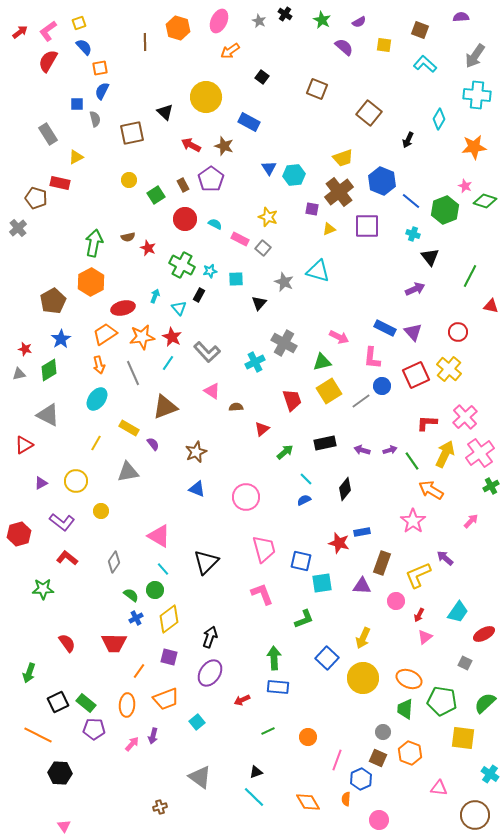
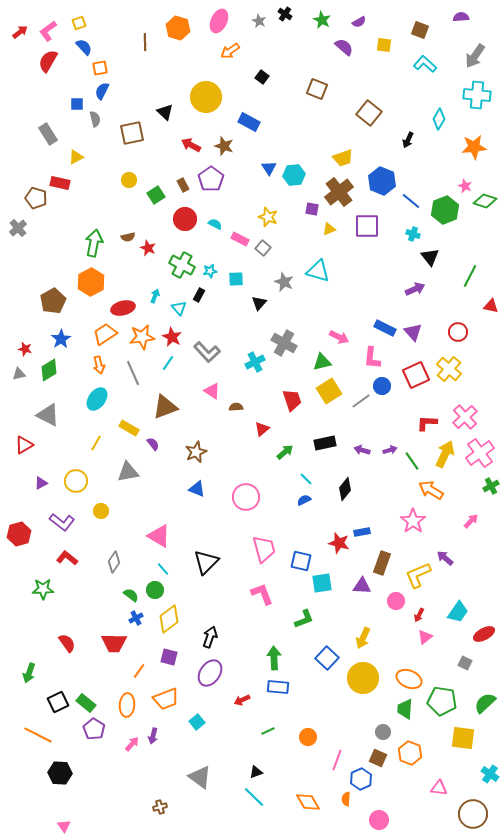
purple pentagon at (94, 729): rotated 30 degrees clockwise
brown circle at (475, 815): moved 2 px left, 1 px up
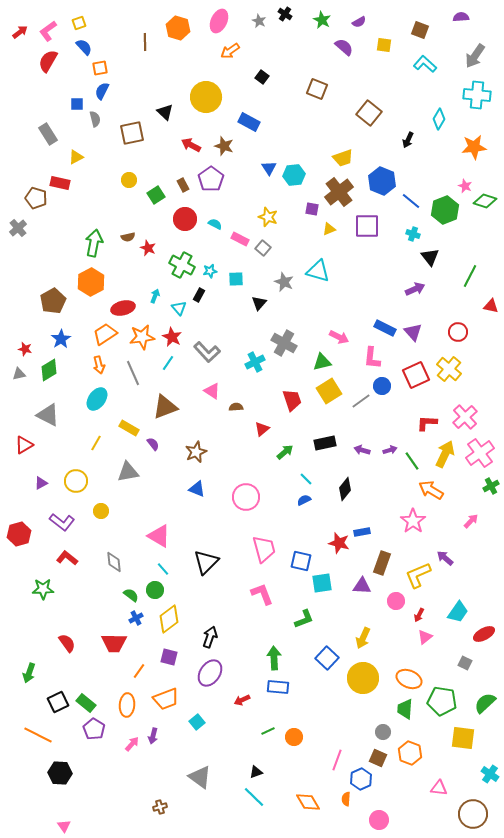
gray diamond at (114, 562): rotated 40 degrees counterclockwise
orange circle at (308, 737): moved 14 px left
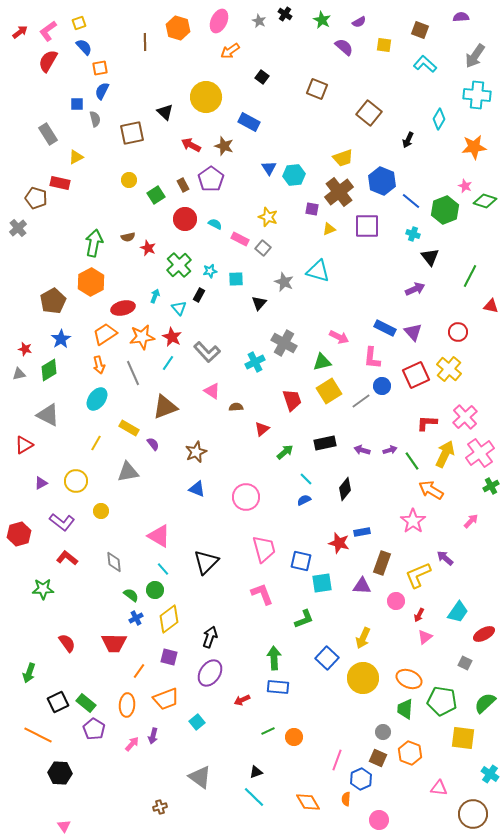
green cross at (182, 265): moved 3 px left; rotated 20 degrees clockwise
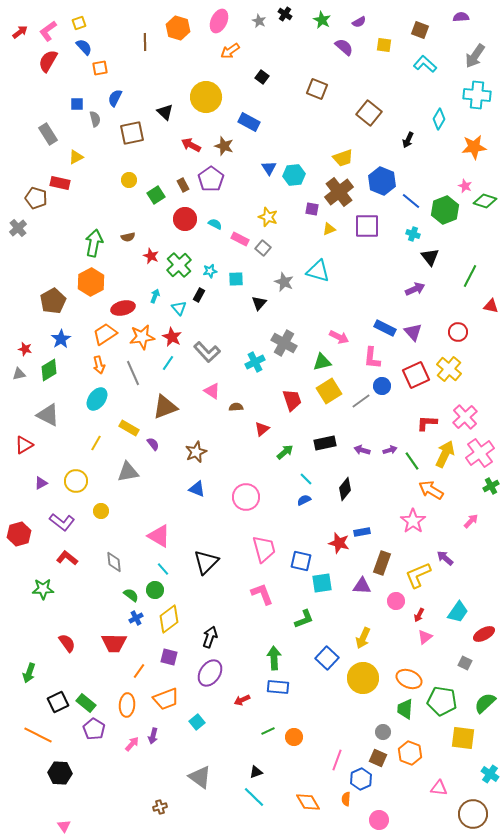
blue semicircle at (102, 91): moved 13 px right, 7 px down
red star at (148, 248): moved 3 px right, 8 px down
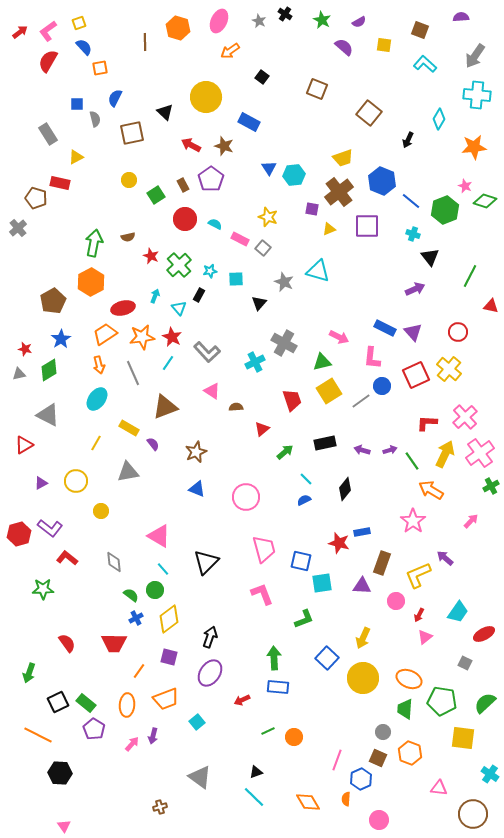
purple L-shape at (62, 522): moved 12 px left, 6 px down
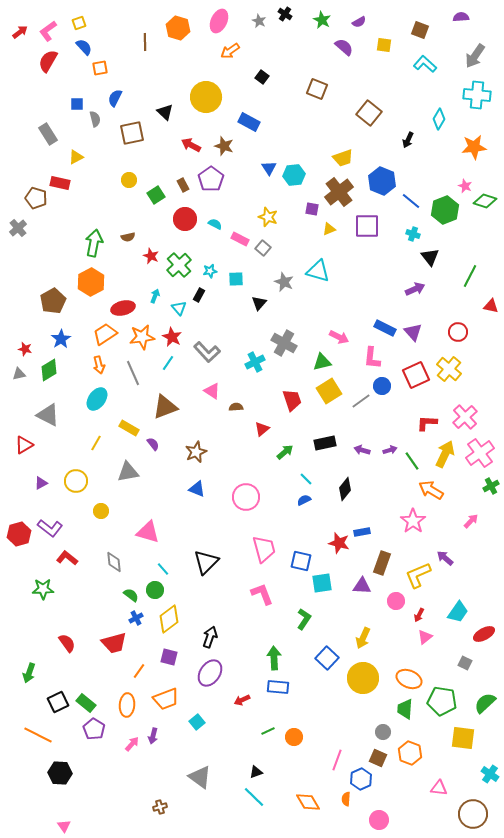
pink triangle at (159, 536): moved 11 px left, 4 px up; rotated 15 degrees counterclockwise
green L-shape at (304, 619): rotated 35 degrees counterclockwise
red trapezoid at (114, 643): rotated 16 degrees counterclockwise
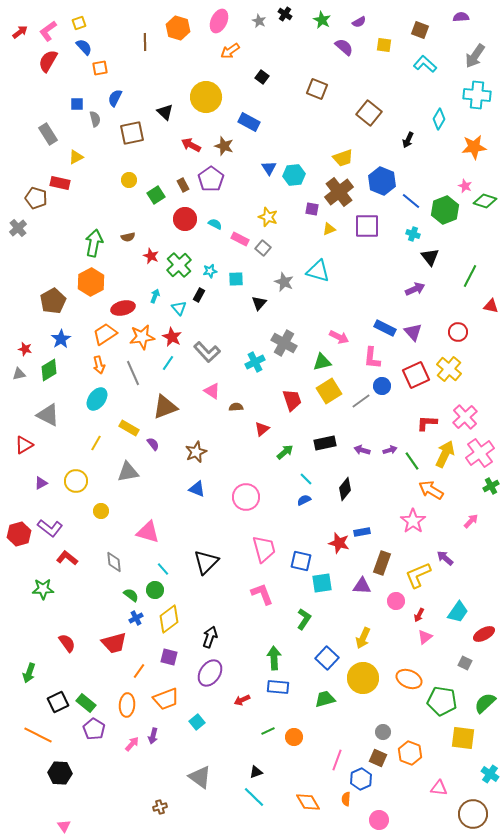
green trapezoid at (405, 709): moved 80 px left, 10 px up; rotated 70 degrees clockwise
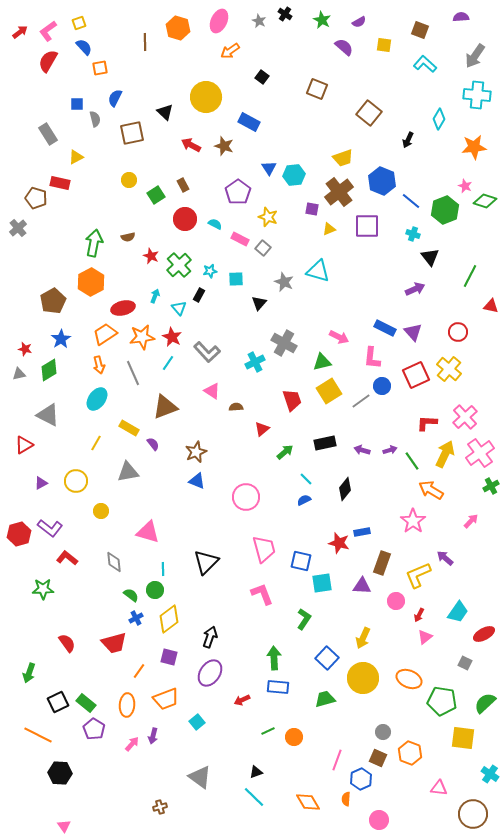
purple pentagon at (211, 179): moved 27 px right, 13 px down
blue triangle at (197, 489): moved 8 px up
cyan line at (163, 569): rotated 40 degrees clockwise
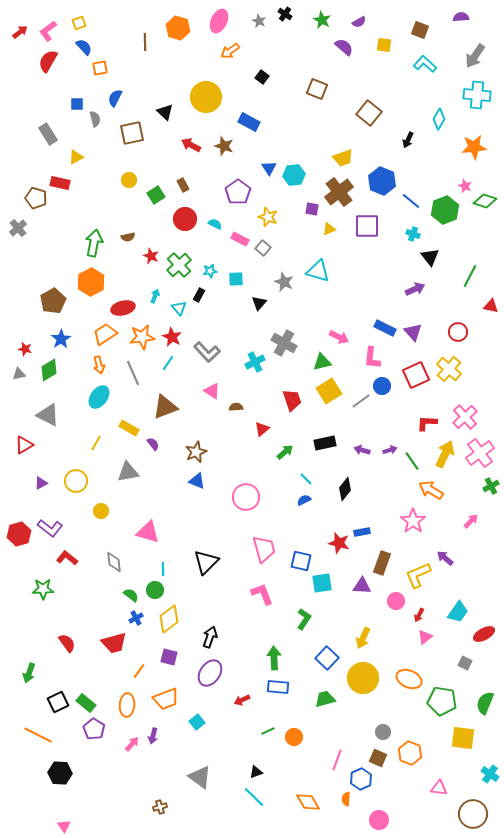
cyan ellipse at (97, 399): moved 2 px right, 2 px up
green semicircle at (485, 703): rotated 25 degrees counterclockwise
